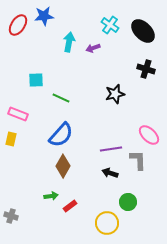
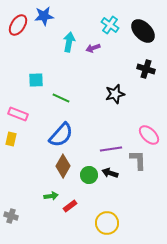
green circle: moved 39 px left, 27 px up
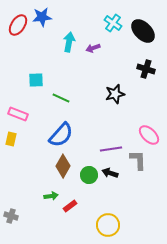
blue star: moved 2 px left, 1 px down
cyan cross: moved 3 px right, 2 px up
yellow circle: moved 1 px right, 2 px down
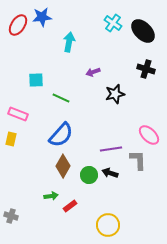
purple arrow: moved 24 px down
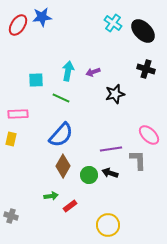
cyan arrow: moved 1 px left, 29 px down
pink rectangle: rotated 24 degrees counterclockwise
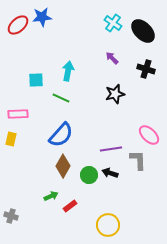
red ellipse: rotated 15 degrees clockwise
purple arrow: moved 19 px right, 14 px up; rotated 64 degrees clockwise
green arrow: rotated 16 degrees counterclockwise
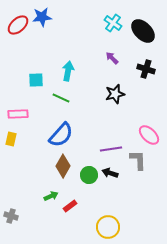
yellow circle: moved 2 px down
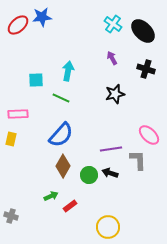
cyan cross: moved 1 px down
purple arrow: rotated 16 degrees clockwise
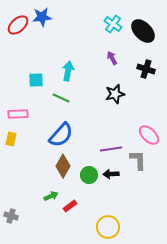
black arrow: moved 1 px right, 1 px down; rotated 21 degrees counterclockwise
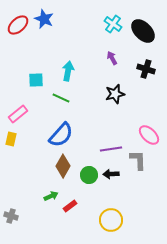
blue star: moved 2 px right, 2 px down; rotated 30 degrees clockwise
pink rectangle: rotated 36 degrees counterclockwise
yellow circle: moved 3 px right, 7 px up
